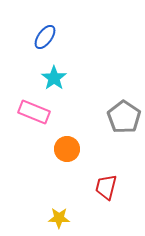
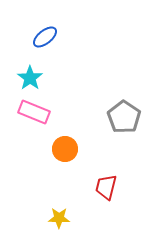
blue ellipse: rotated 15 degrees clockwise
cyan star: moved 24 px left
orange circle: moved 2 px left
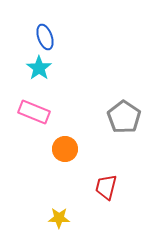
blue ellipse: rotated 70 degrees counterclockwise
cyan star: moved 9 px right, 10 px up
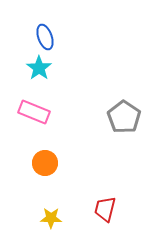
orange circle: moved 20 px left, 14 px down
red trapezoid: moved 1 px left, 22 px down
yellow star: moved 8 px left
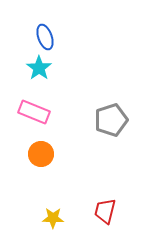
gray pentagon: moved 13 px left, 3 px down; rotated 20 degrees clockwise
orange circle: moved 4 px left, 9 px up
red trapezoid: moved 2 px down
yellow star: moved 2 px right
